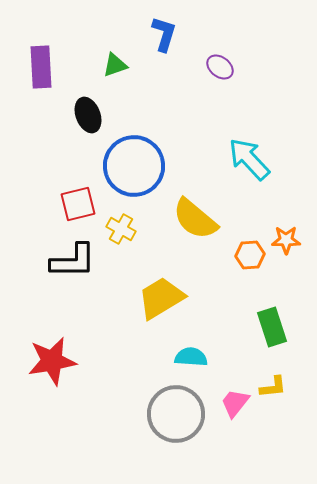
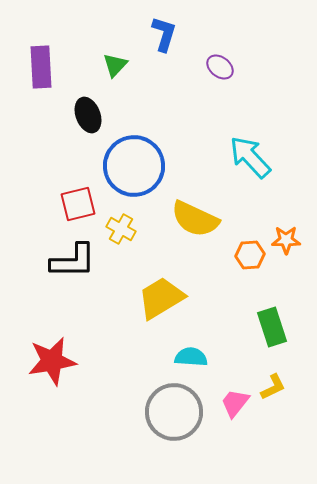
green triangle: rotated 28 degrees counterclockwise
cyan arrow: moved 1 px right, 2 px up
yellow semicircle: rotated 15 degrees counterclockwise
yellow L-shape: rotated 20 degrees counterclockwise
gray circle: moved 2 px left, 2 px up
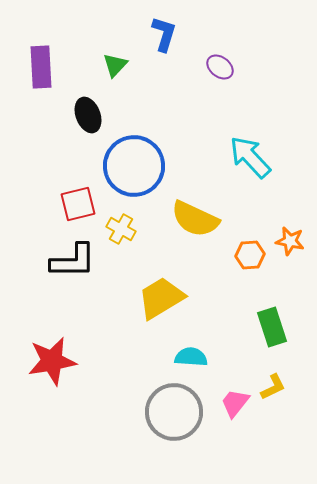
orange star: moved 4 px right, 1 px down; rotated 12 degrees clockwise
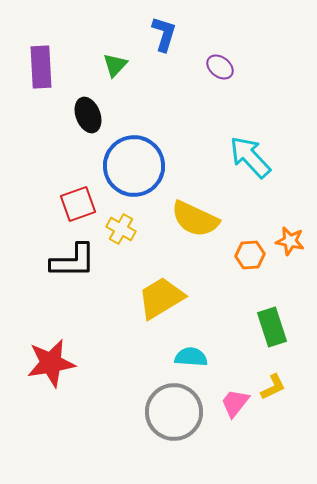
red square: rotated 6 degrees counterclockwise
red star: moved 1 px left, 2 px down
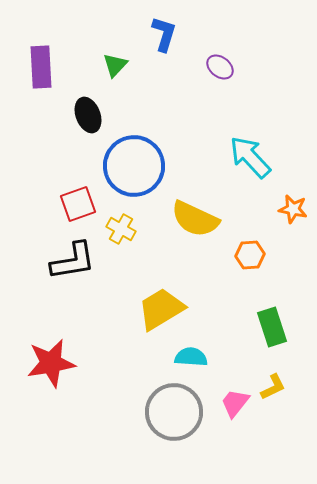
orange star: moved 3 px right, 32 px up
black L-shape: rotated 9 degrees counterclockwise
yellow trapezoid: moved 11 px down
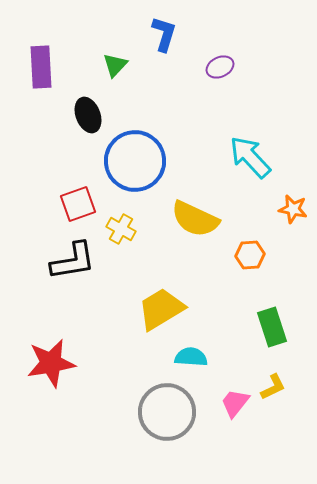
purple ellipse: rotated 64 degrees counterclockwise
blue circle: moved 1 px right, 5 px up
gray circle: moved 7 px left
